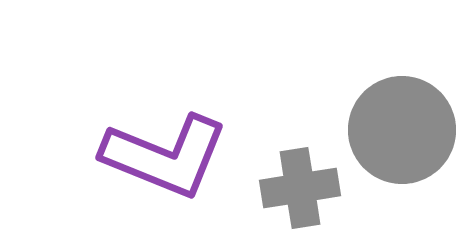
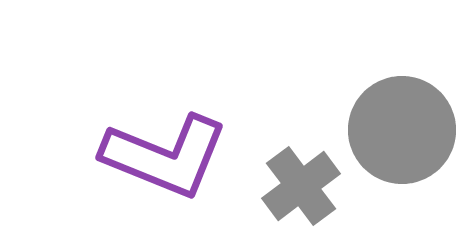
gray cross: moved 1 px right, 2 px up; rotated 28 degrees counterclockwise
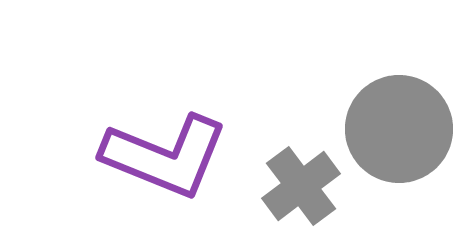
gray circle: moved 3 px left, 1 px up
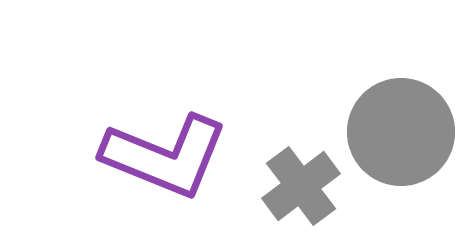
gray circle: moved 2 px right, 3 px down
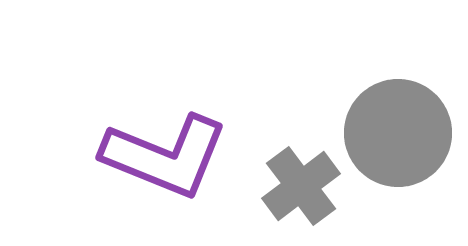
gray circle: moved 3 px left, 1 px down
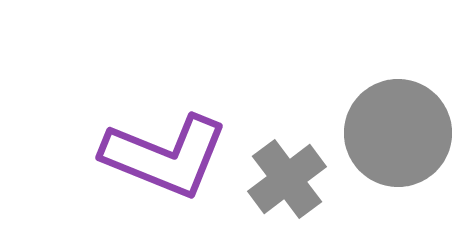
gray cross: moved 14 px left, 7 px up
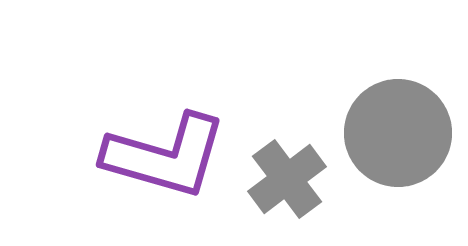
purple L-shape: rotated 6 degrees counterclockwise
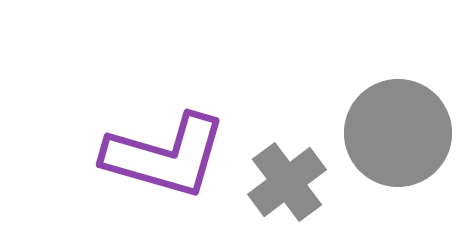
gray cross: moved 3 px down
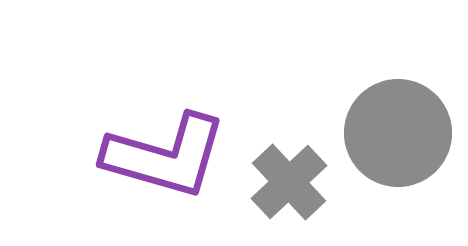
gray cross: moved 2 px right; rotated 6 degrees counterclockwise
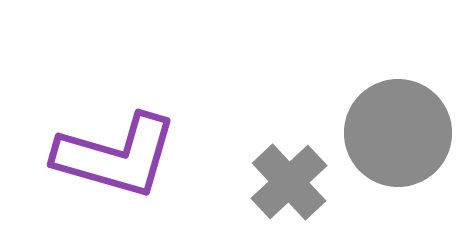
purple L-shape: moved 49 px left
